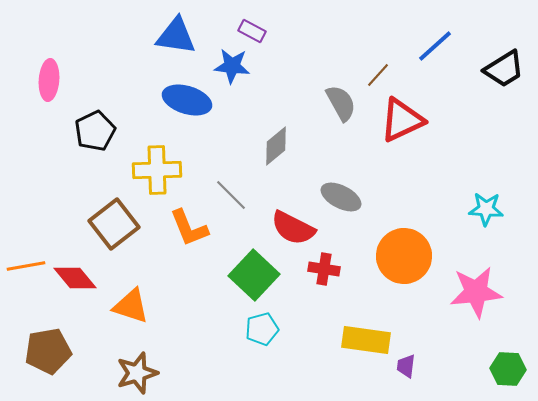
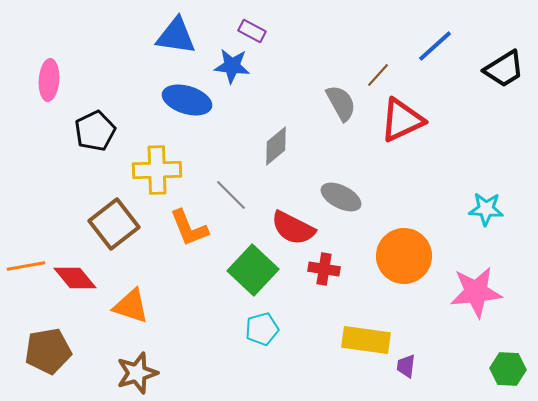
green square: moved 1 px left, 5 px up
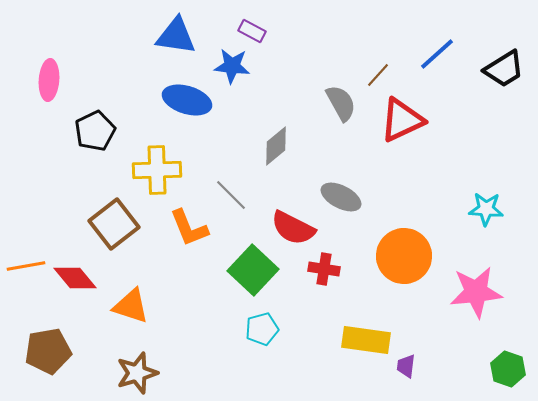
blue line: moved 2 px right, 8 px down
green hexagon: rotated 16 degrees clockwise
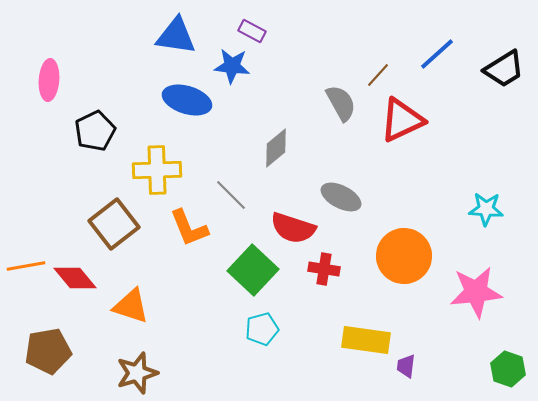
gray diamond: moved 2 px down
red semicircle: rotated 9 degrees counterclockwise
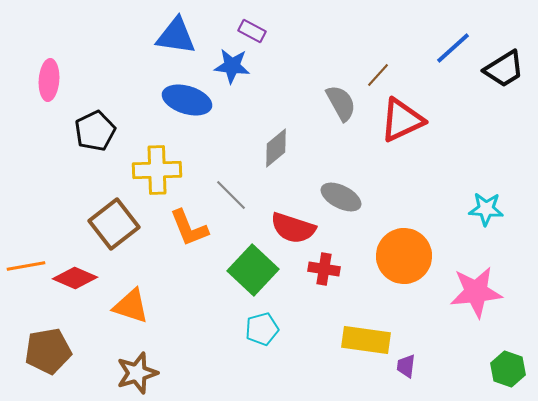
blue line: moved 16 px right, 6 px up
red diamond: rotated 27 degrees counterclockwise
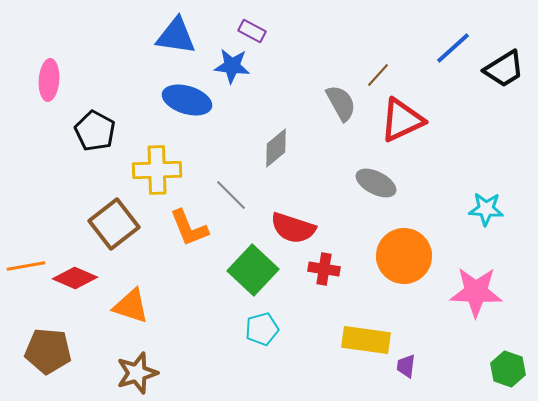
black pentagon: rotated 18 degrees counterclockwise
gray ellipse: moved 35 px right, 14 px up
pink star: rotated 8 degrees clockwise
brown pentagon: rotated 15 degrees clockwise
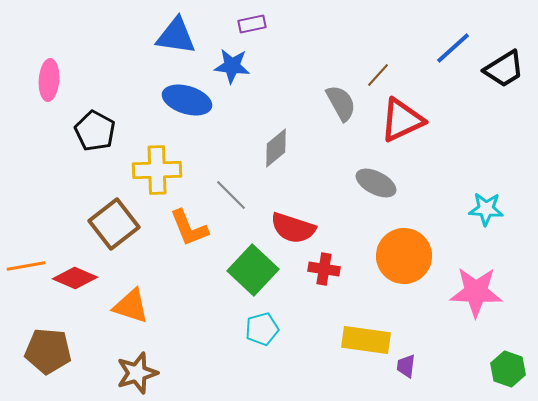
purple rectangle: moved 7 px up; rotated 40 degrees counterclockwise
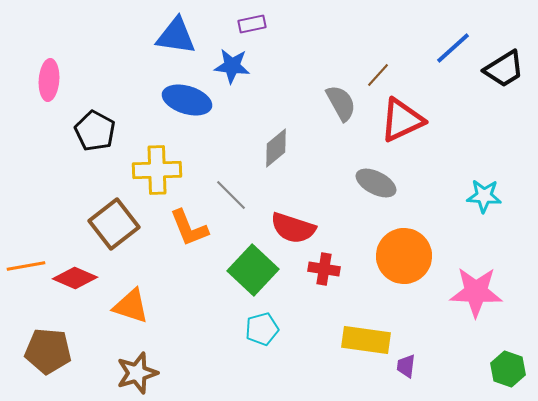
cyan star: moved 2 px left, 13 px up
